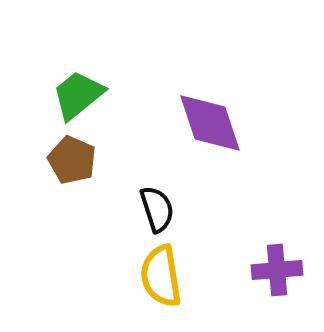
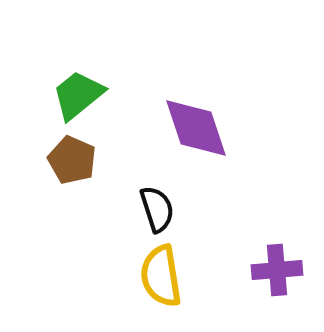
purple diamond: moved 14 px left, 5 px down
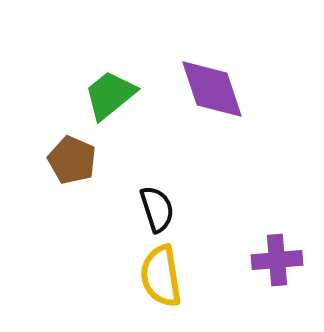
green trapezoid: moved 32 px right
purple diamond: moved 16 px right, 39 px up
purple cross: moved 10 px up
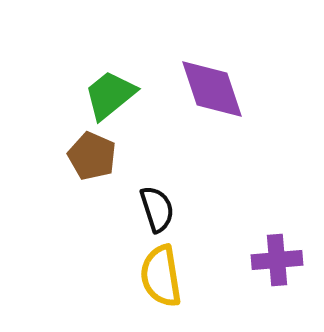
brown pentagon: moved 20 px right, 4 px up
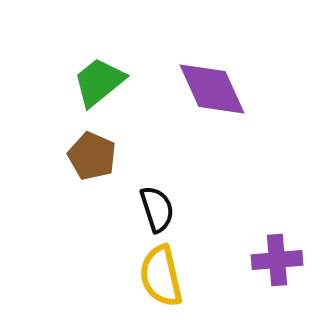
purple diamond: rotated 6 degrees counterclockwise
green trapezoid: moved 11 px left, 13 px up
yellow semicircle: rotated 4 degrees counterclockwise
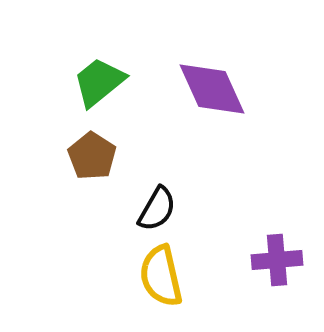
brown pentagon: rotated 9 degrees clockwise
black semicircle: rotated 48 degrees clockwise
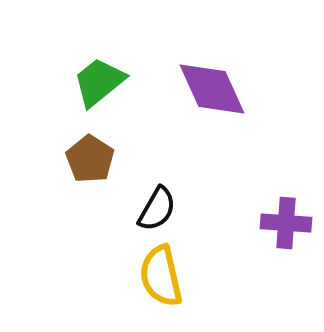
brown pentagon: moved 2 px left, 3 px down
purple cross: moved 9 px right, 37 px up; rotated 9 degrees clockwise
